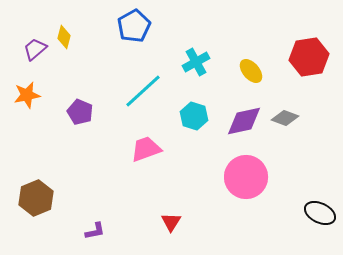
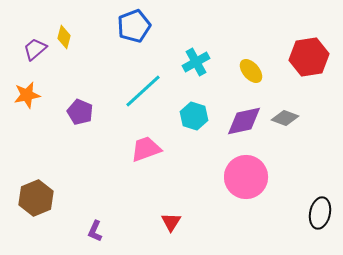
blue pentagon: rotated 8 degrees clockwise
black ellipse: rotated 76 degrees clockwise
purple L-shape: rotated 125 degrees clockwise
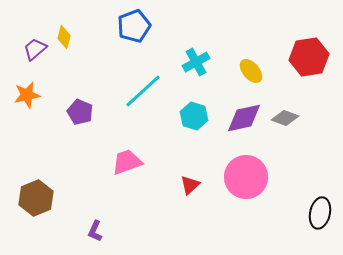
purple diamond: moved 3 px up
pink trapezoid: moved 19 px left, 13 px down
red triangle: moved 19 px right, 37 px up; rotated 15 degrees clockwise
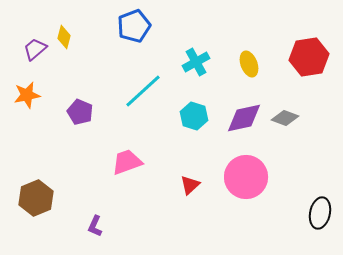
yellow ellipse: moved 2 px left, 7 px up; rotated 20 degrees clockwise
purple L-shape: moved 5 px up
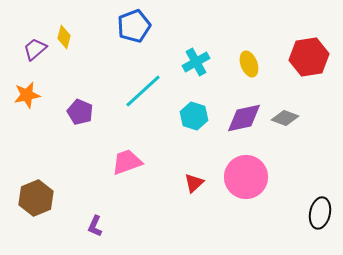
red triangle: moved 4 px right, 2 px up
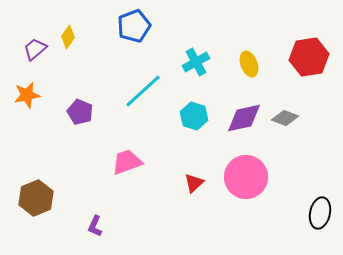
yellow diamond: moved 4 px right; rotated 20 degrees clockwise
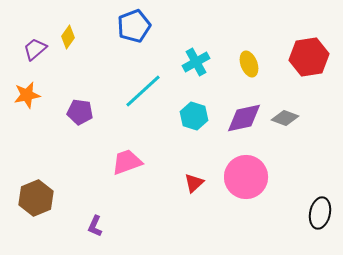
purple pentagon: rotated 15 degrees counterclockwise
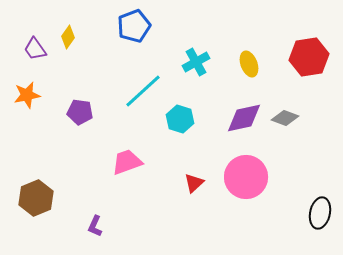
purple trapezoid: rotated 85 degrees counterclockwise
cyan hexagon: moved 14 px left, 3 px down
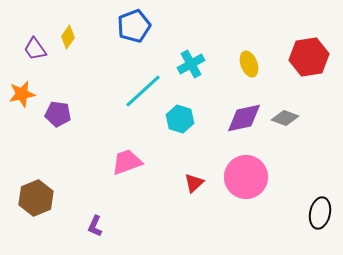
cyan cross: moved 5 px left, 2 px down
orange star: moved 5 px left, 1 px up
purple pentagon: moved 22 px left, 2 px down
